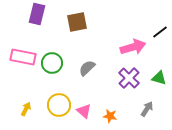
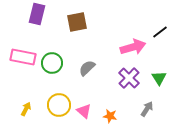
green triangle: rotated 42 degrees clockwise
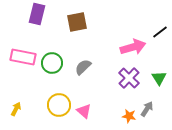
gray semicircle: moved 4 px left, 1 px up
yellow arrow: moved 10 px left
orange star: moved 19 px right
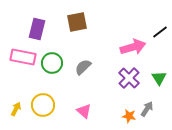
purple rectangle: moved 15 px down
yellow circle: moved 16 px left
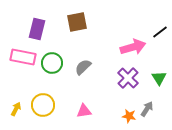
purple cross: moved 1 px left
pink triangle: rotated 49 degrees counterclockwise
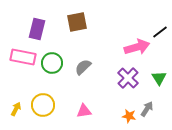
pink arrow: moved 4 px right
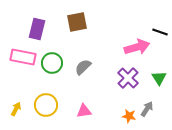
black line: rotated 56 degrees clockwise
yellow circle: moved 3 px right
